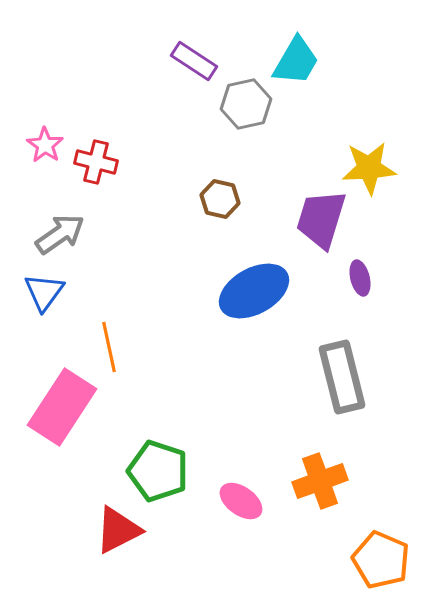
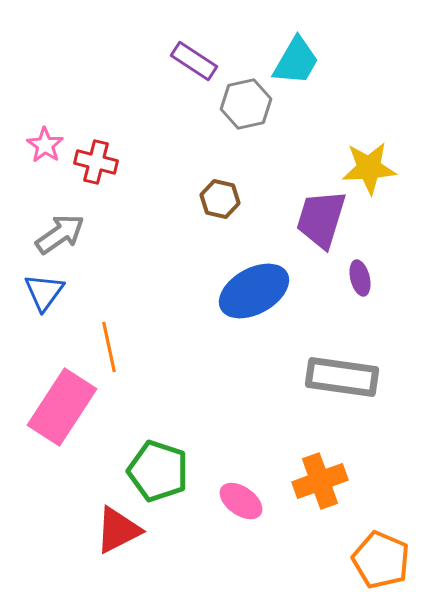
gray rectangle: rotated 68 degrees counterclockwise
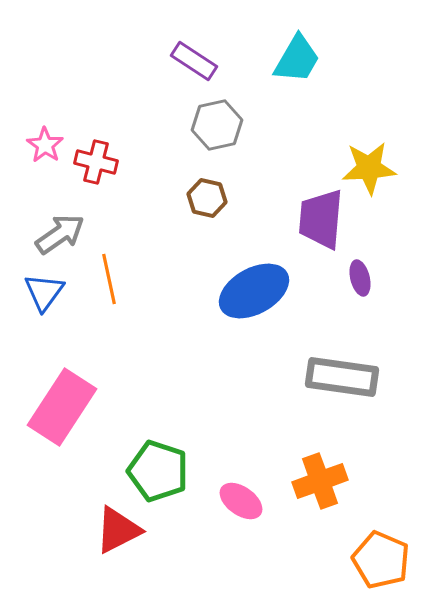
cyan trapezoid: moved 1 px right, 2 px up
gray hexagon: moved 29 px left, 21 px down
brown hexagon: moved 13 px left, 1 px up
purple trapezoid: rotated 12 degrees counterclockwise
orange line: moved 68 px up
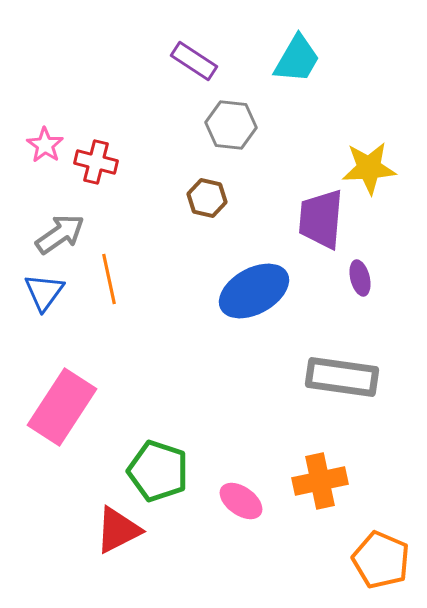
gray hexagon: moved 14 px right; rotated 18 degrees clockwise
orange cross: rotated 8 degrees clockwise
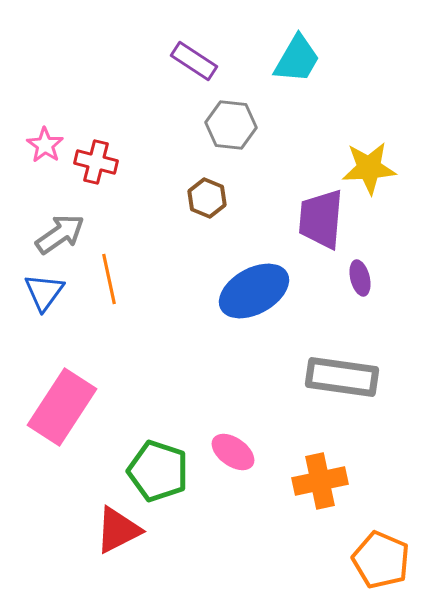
brown hexagon: rotated 9 degrees clockwise
pink ellipse: moved 8 px left, 49 px up
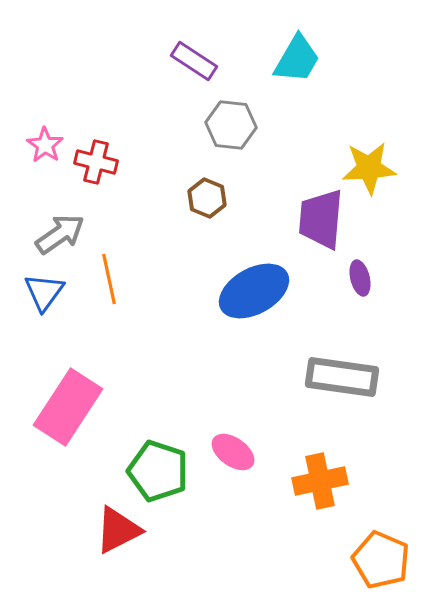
pink rectangle: moved 6 px right
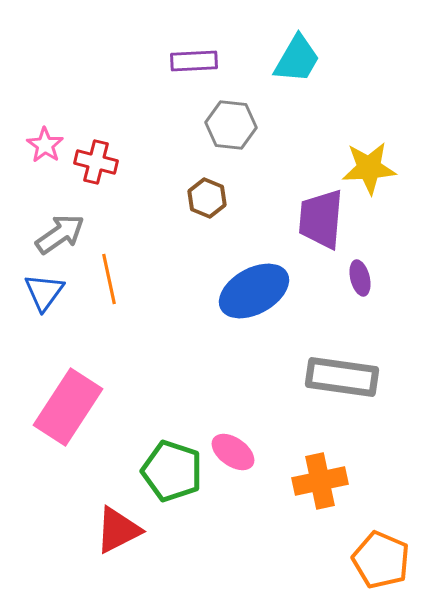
purple rectangle: rotated 36 degrees counterclockwise
green pentagon: moved 14 px right
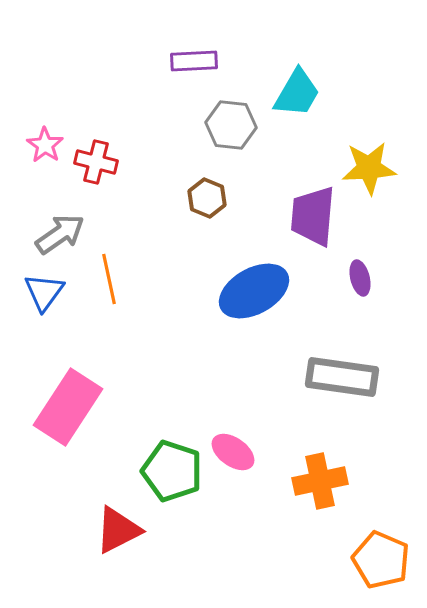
cyan trapezoid: moved 34 px down
purple trapezoid: moved 8 px left, 3 px up
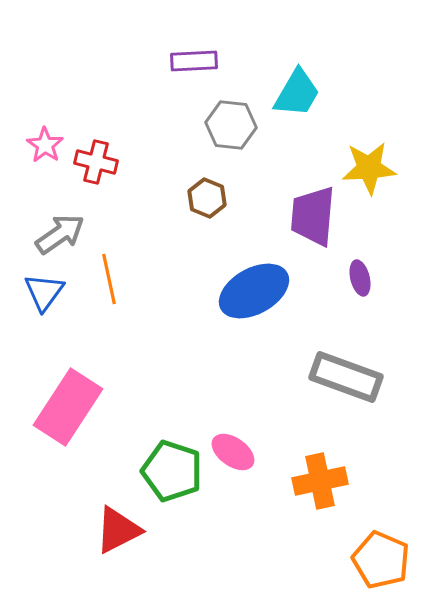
gray rectangle: moved 4 px right; rotated 12 degrees clockwise
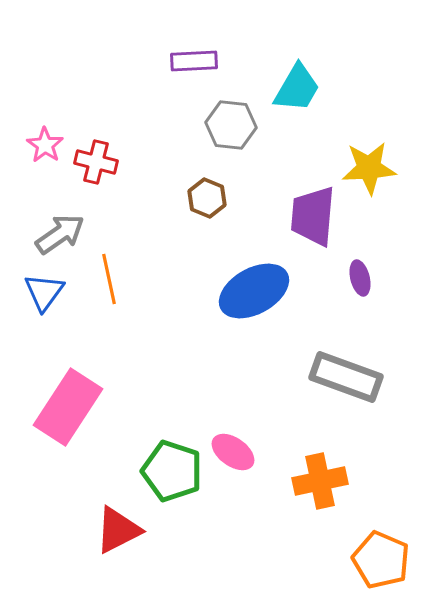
cyan trapezoid: moved 5 px up
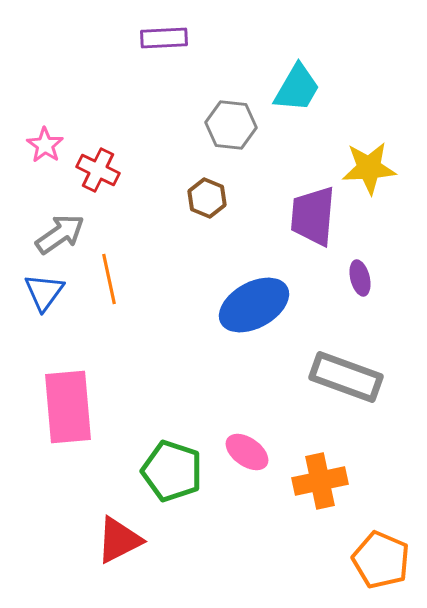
purple rectangle: moved 30 px left, 23 px up
red cross: moved 2 px right, 8 px down; rotated 12 degrees clockwise
blue ellipse: moved 14 px down
pink rectangle: rotated 38 degrees counterclockwise
pink ellipse: moved 14 px right
red triangle: moved 1 px right, 10 px down
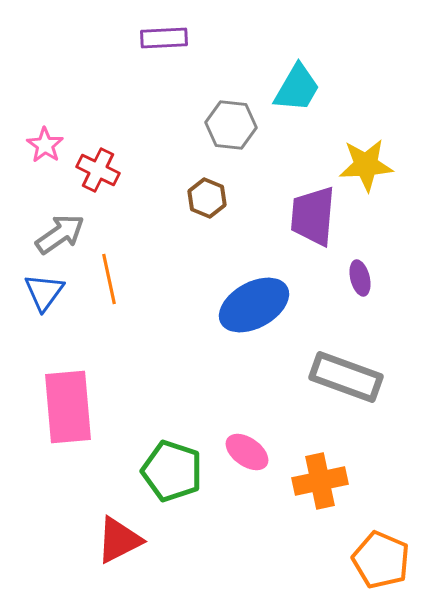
yellow star: moved 3 px left, 3 px up
